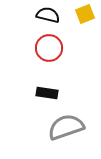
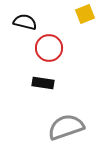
black semicircle: moved 23 px left, 7 px down
black rectangle: moved 4 px left, 10 px up
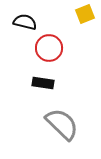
gray semicircle: moved 4 px left, 3 px up; rotated 63 degrees clockwise
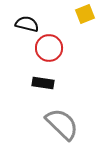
black semicircle: moved 2 px right, 2 px down
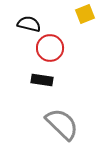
black semicircle: moved 2 px right
red circle: moved 1 px right
black rectangle: moved 1 px left, 3 px up
